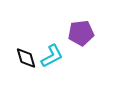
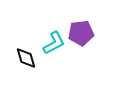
cyan L-shape: moved 2 px right, 13 px up
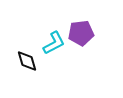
black diamond: moved 1 px right, 3 px down
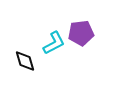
black diamond: moved 2 px left
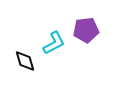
purple pentagon: moved 5 px right, 3 px up
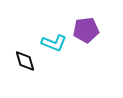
cyan L-shape: rotated 50 degrees clockwise
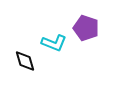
purple pentagon: moved 2 px up; rotated 25 degrees clockwise
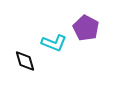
purple pentagon: rotated 10 degrees clockwise
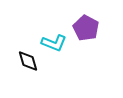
black diamond: moved 3 px right
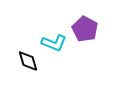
purple pentagon: moved 1 px left, 1 px down
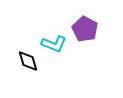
cyan L-shape: moved 1 px down
